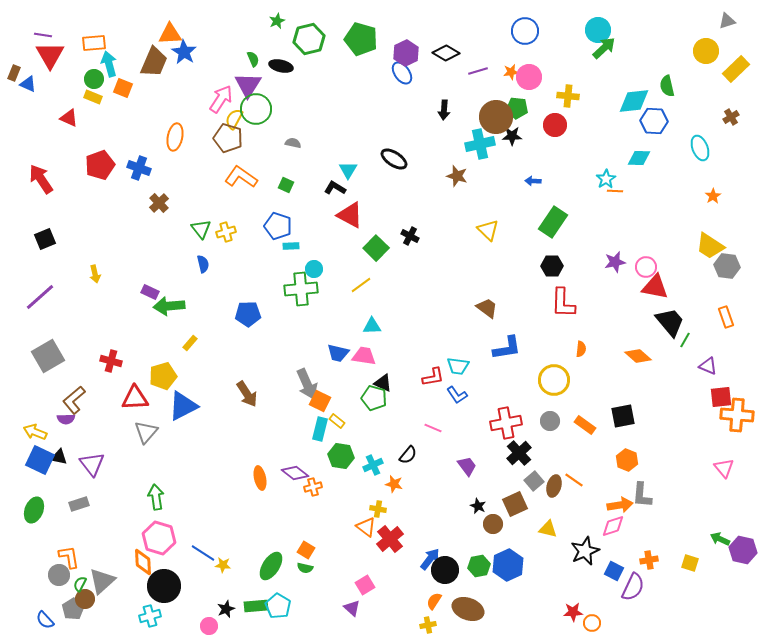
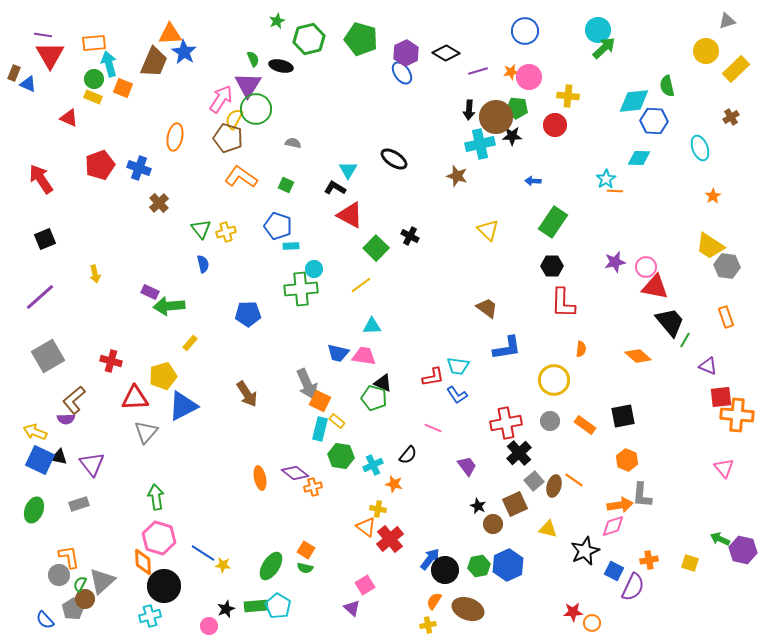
black arrow at (444, 110): moved 25 px right
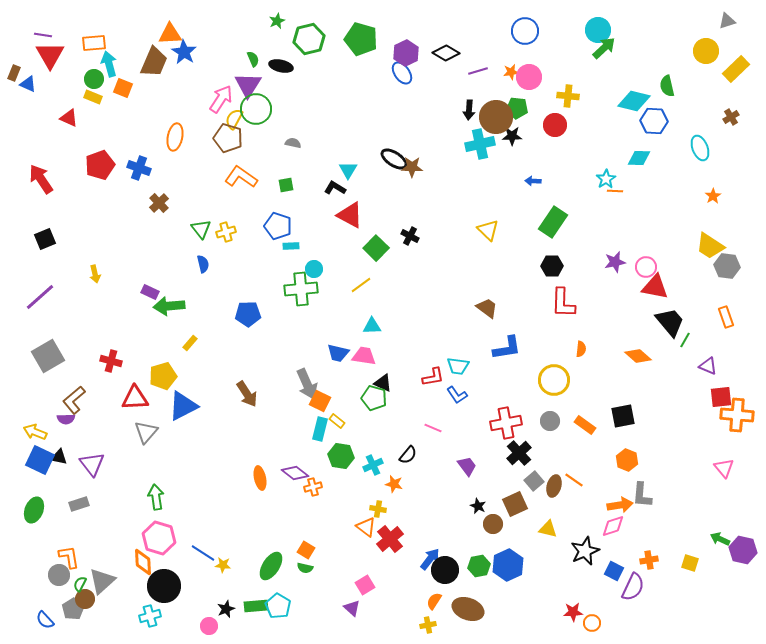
cyan diamond at (634, 101): rotated 20 degrees clockwise
brown star at (457, 176): moved 45 px left, 9 px up; rotated 15 degrees counterclockwise
green square at (286, 185): rotated 35 degrees counterclockwise
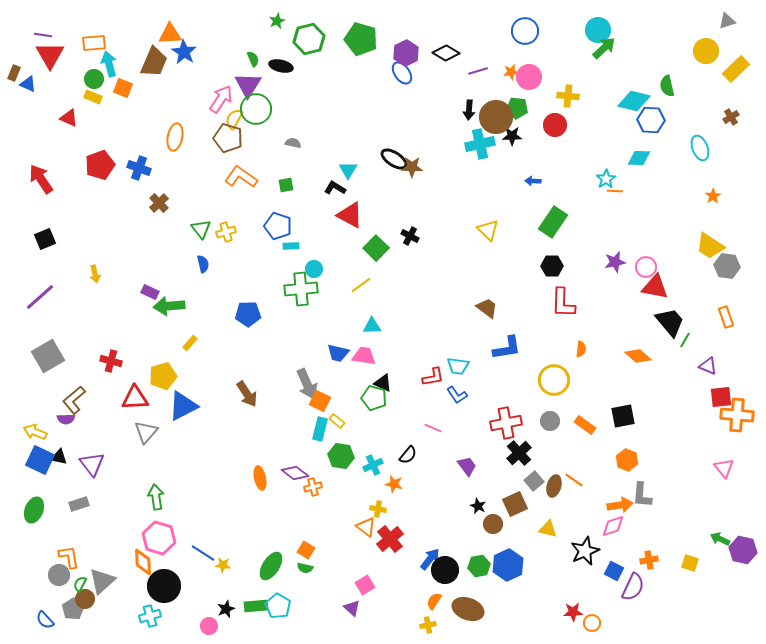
blue hexagon at (654, 121): moved 3 px left, 1 px up
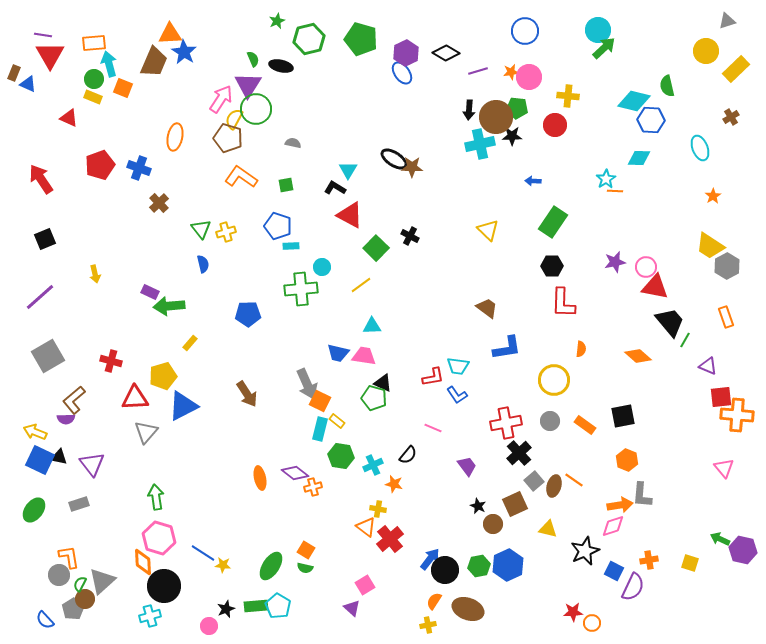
gray hexagon at (727, 266): rotated 25 degrees clockwise
cyan circle at (314, 269): moved 8 px right, 2 px up
green ellipse at (34, 510): rotated 15 degrees clockwise
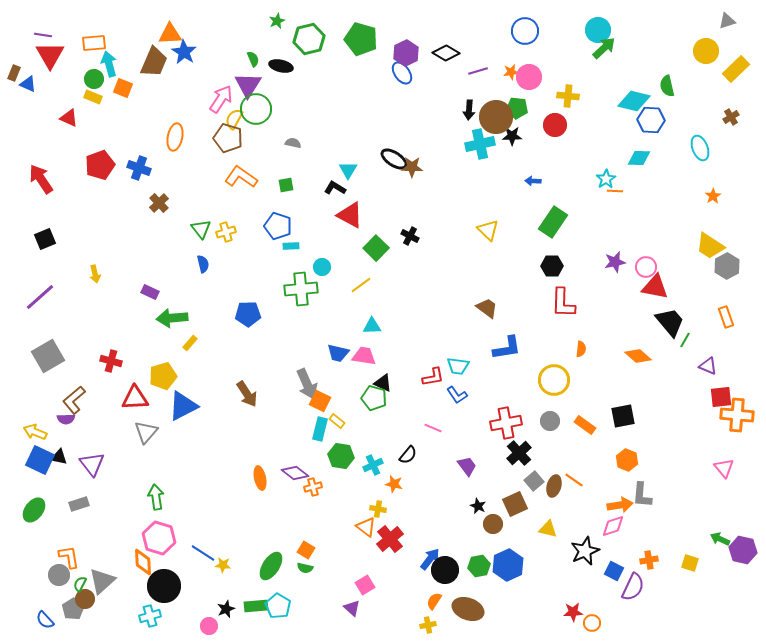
green arrow at (169, 306): moved 3 px right, 12 px down
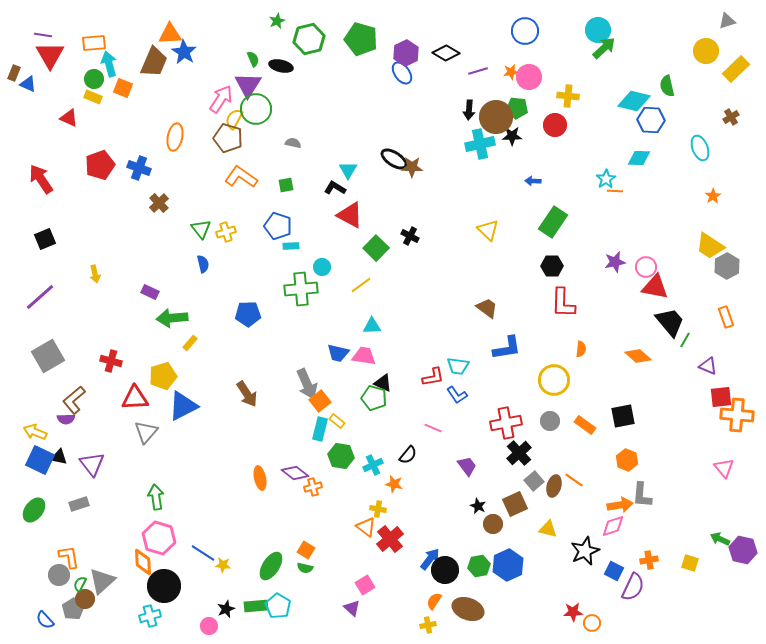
orange square at (320, 401): rotated 25 degrees clockwise
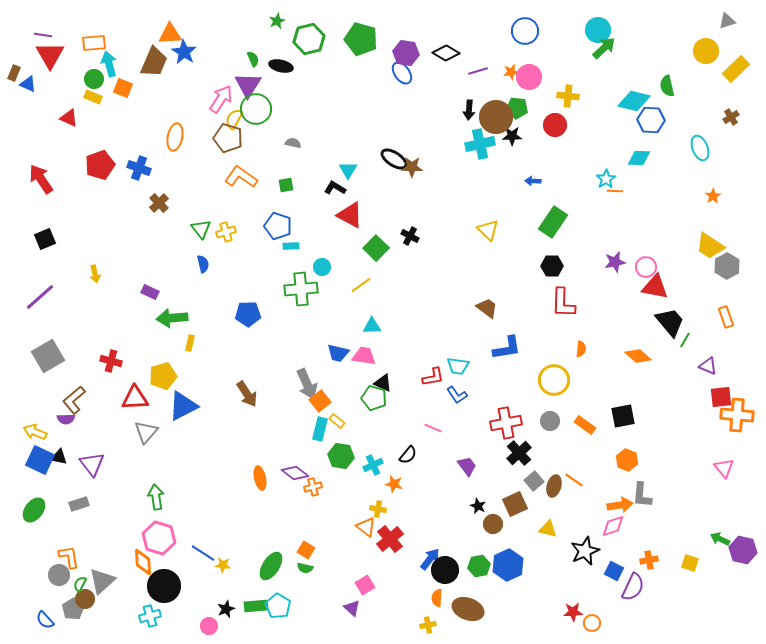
purple hexagon at (406, 53): rotated 25 degrees counterclockwise
yellow rectangle at (190, 343): rotated 28 degrees counterclockwise
orange semicircle at (434, 601): moved 3 px right, 3 px up; rotated 30 degrees counterclockwise
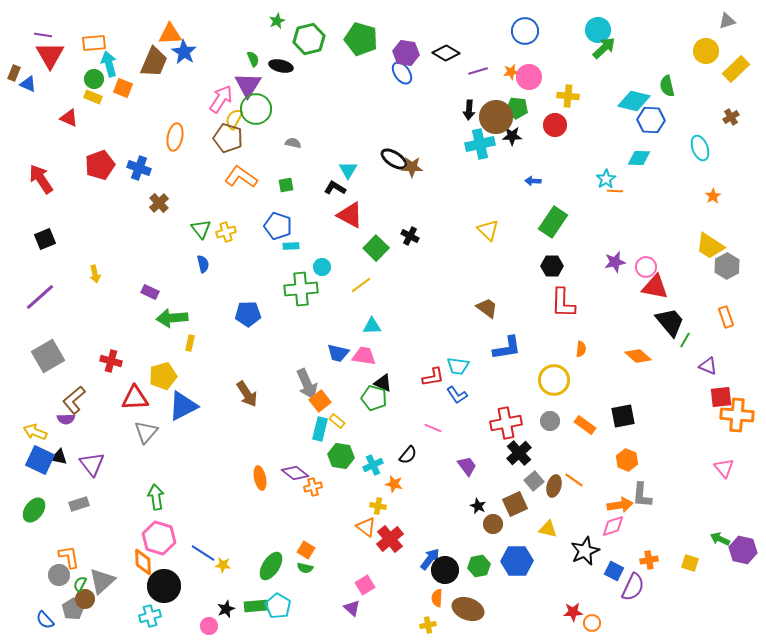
yellow cross at (378, 509): moved 3 px up
blue hexagon at (508, 565): moved 9 px right, 4 px up; rotated 24 degrees clockwise
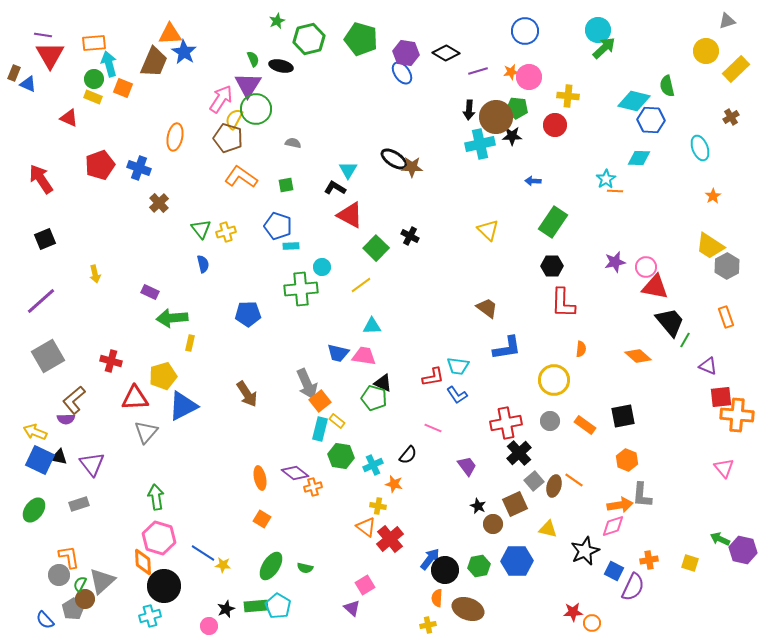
purple line at (40, 297): moved 1 px right, 4 px down
orange square at (306, 550): moved 44 px left, 31 px up
